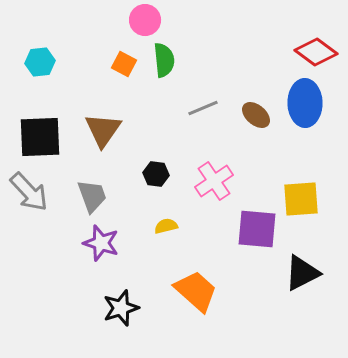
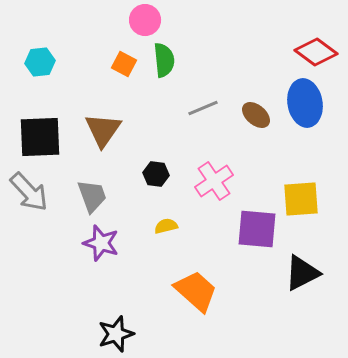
blue ellipse: rotated 9 degrees counterclockwise
black star: moved 5 px left, 26 px down
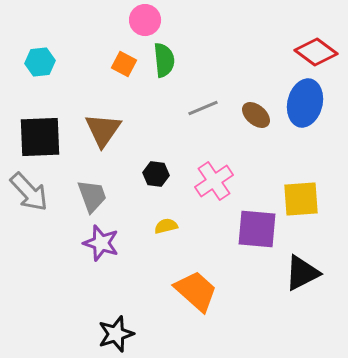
blue ellipse: rotated 24 degrees clockwise
